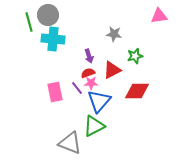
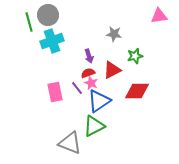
cyan cross: moved 1 px left, 2 px down; rotated 25 degrees counterclockwise
pink star: rotated 24 degrees clockwise
blue triangle: rotated 15 degrees clockwise
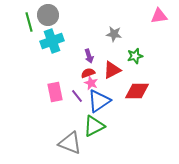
purple line: moved 8 px down
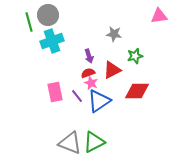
green triangle: moved 16 px down
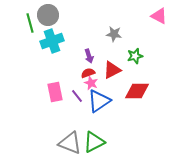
pink triangle: rotated 36 degrees clockwise
green line: moved 1 px right, 1 px down
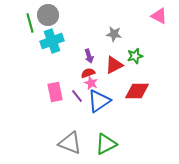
red triangle: moved 2 px right, 5 px up
green triangle: moved 12 px right, 2 px down
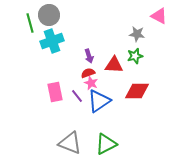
gray circle: moved 1 px right
gray star: moved 23 px right
red triangle: rotated 30 degrees clockwise
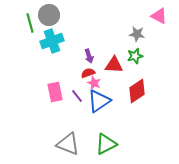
pink star: moved 3 px right
red diamond: rotated 35 degrees counterclockwise
gray triangle: moved 2 px left, 1 px down
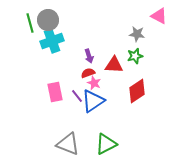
gray circle: moved 1 px left, 5 px down
blue triangle: moved 6 px left
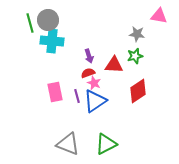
pink triangle: rotated 18 degrees counterclockwise
cyan cross: rotated 25 degrees clockwise
red diamond: moved 1 px right
purple line: rotated 24 degrees clockwise
blue triangle: moved 2 px right
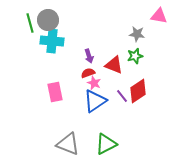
red triangle: rotated 18 degrees clockwise
purple line: moved 45 px right; rotated 24 degrees counterclockwise
